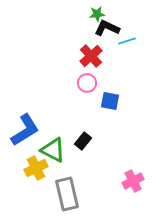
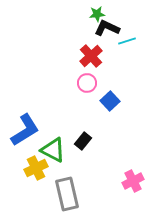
blue square: rotated 36 degrees clockwise
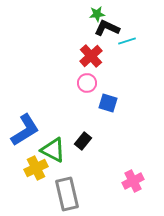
blue square: moved 2 px left, 2 px down; rotated 30 degrees counterclockwise
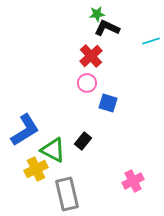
cyan line: moved 24 px right
yellow cross: moved 1 px down
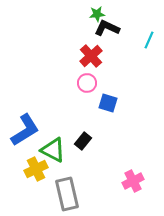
cyan line: moved 2 px left, 1 px up; rotated 48 degrees counterclockwise
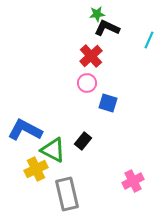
blue L-shape: rotated 120 degrees counterclockwise
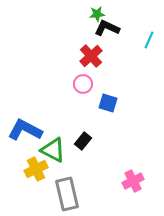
pink circle: moved 4 px left, 1 px down
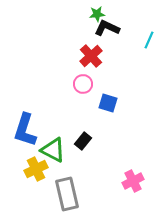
blue L-shape: rotated 100 degrees counterclockwise
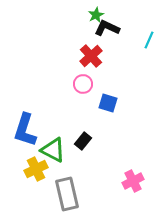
green star: moved 1 px left, 1 px down; rotated 21 degrees counterclockwise
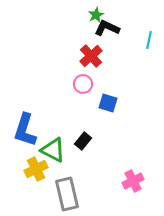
cyan line: rotated 12 degrees counterclockwise
